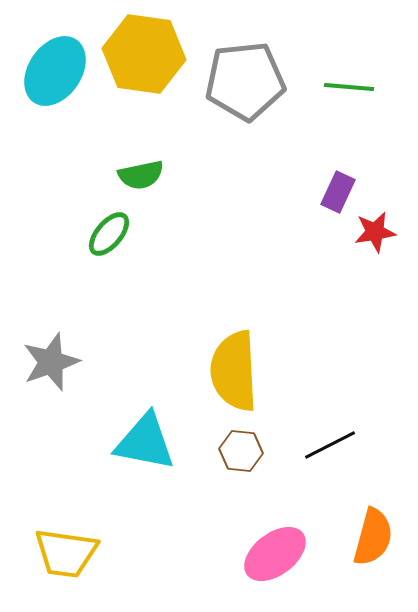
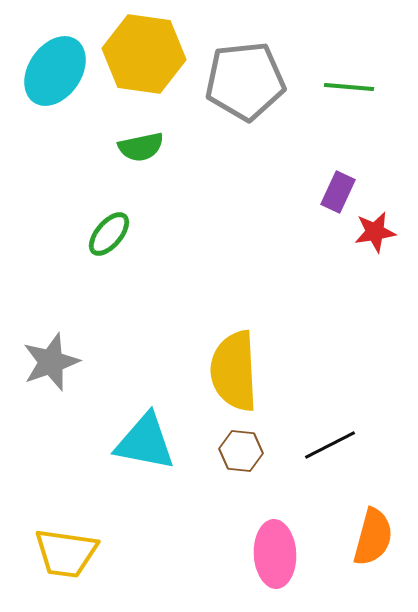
green semicircle: moved 28 px up
pink ellipse: rotated 56 degrees counterclockwise
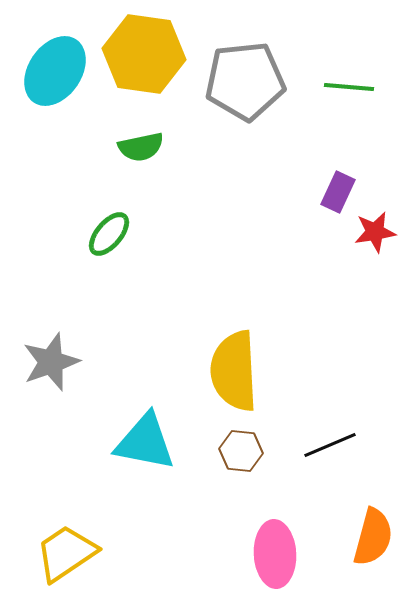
black line: rotated 4 degrees clockwise
yellow trapezoid: rotated 138 degrees clockwise
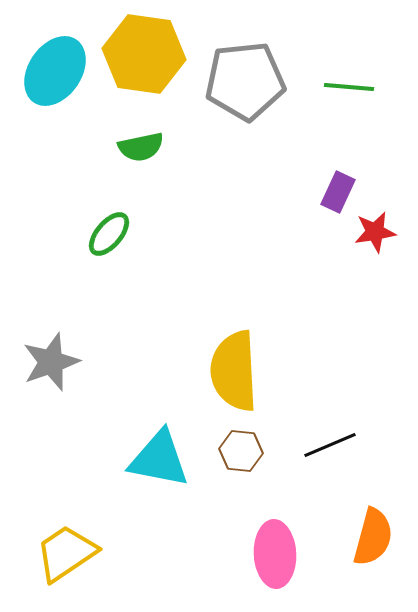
cyan triangle: moved 14 px right, 17 px down
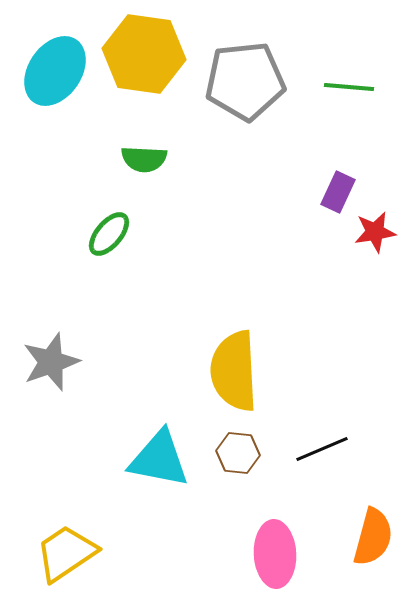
green semicircle: moved 3 px right, 12 px down; rotated 15 degrees clockwise
black line: moved 8 px left, 4 px down
brown hexagon: moved 3 px left, 2 px down
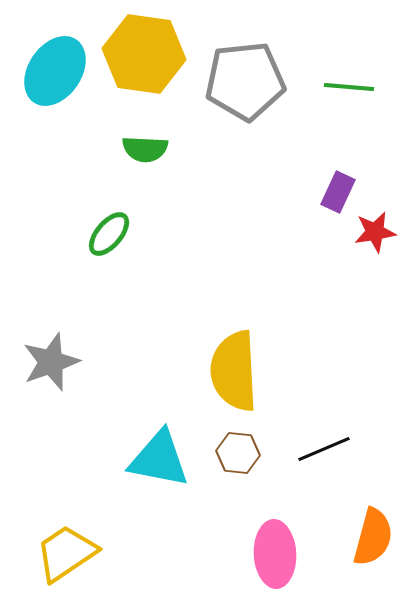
green semicircle: moved 1 px right, 10 px up
black line: moved 2 px right
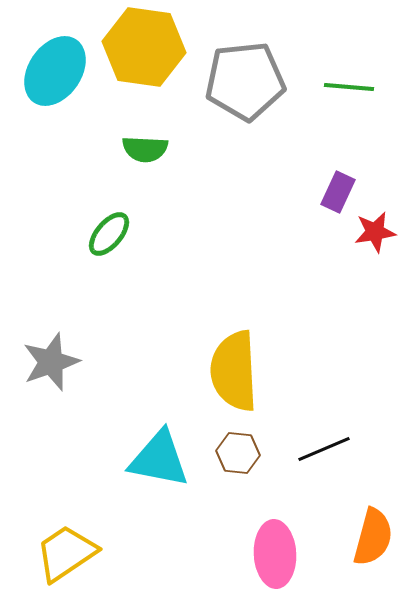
yellow hexagon: moved 7 px up
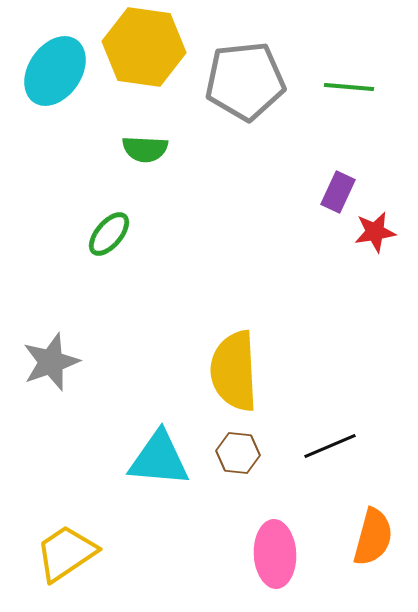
black line: moved 6 px right, 3 px up
cyan triangle: rotated 6 degrees counterclockwise
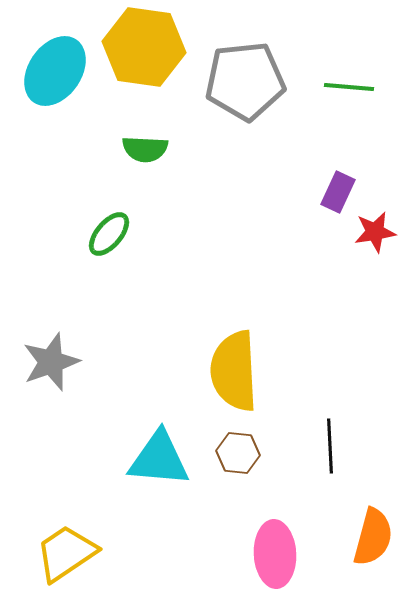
black line: rotated 70 degrees counterclockwise
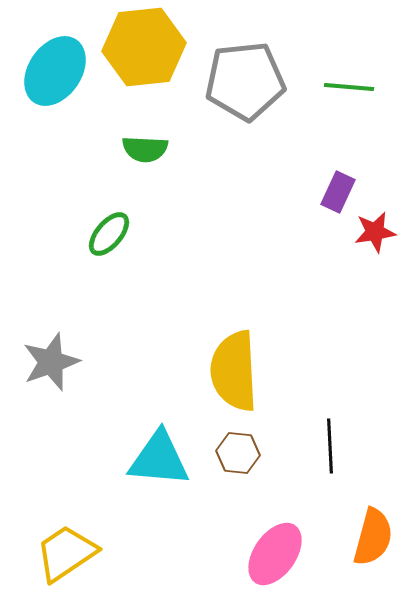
yellow hexagon: rotated 14 degrees counterclockwise
pink ellipse: rotated 38 degrees clockwise
